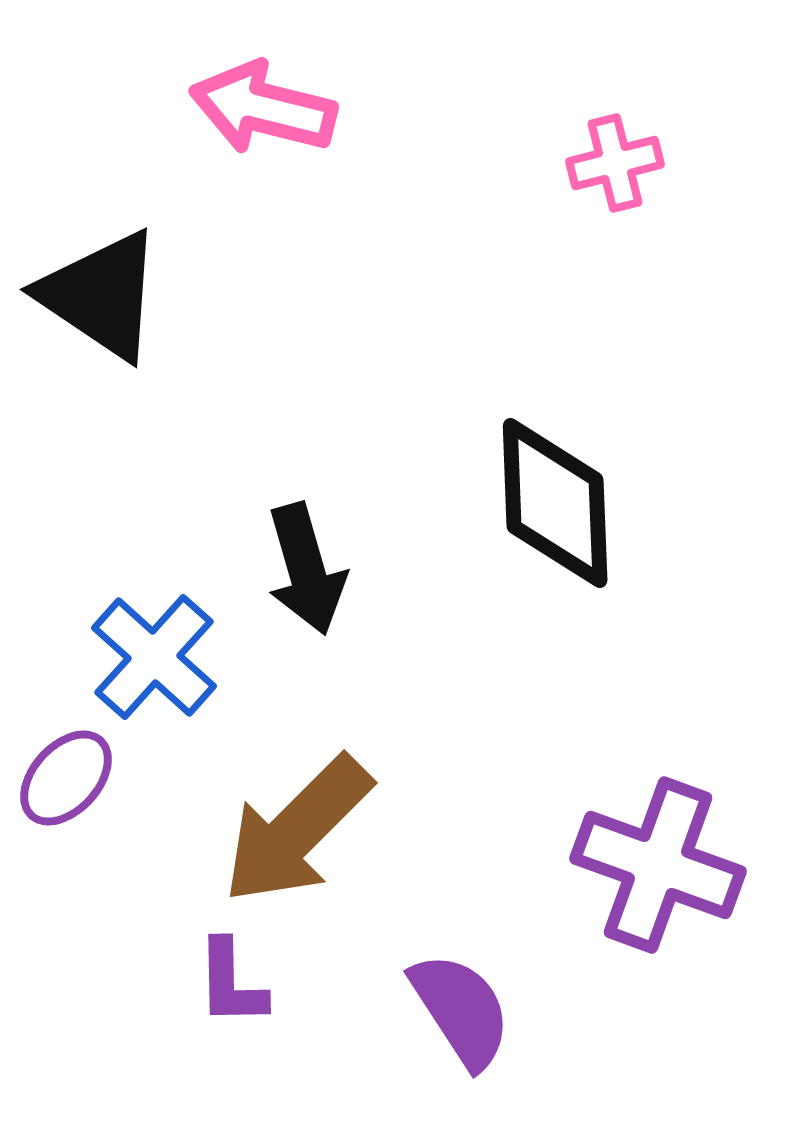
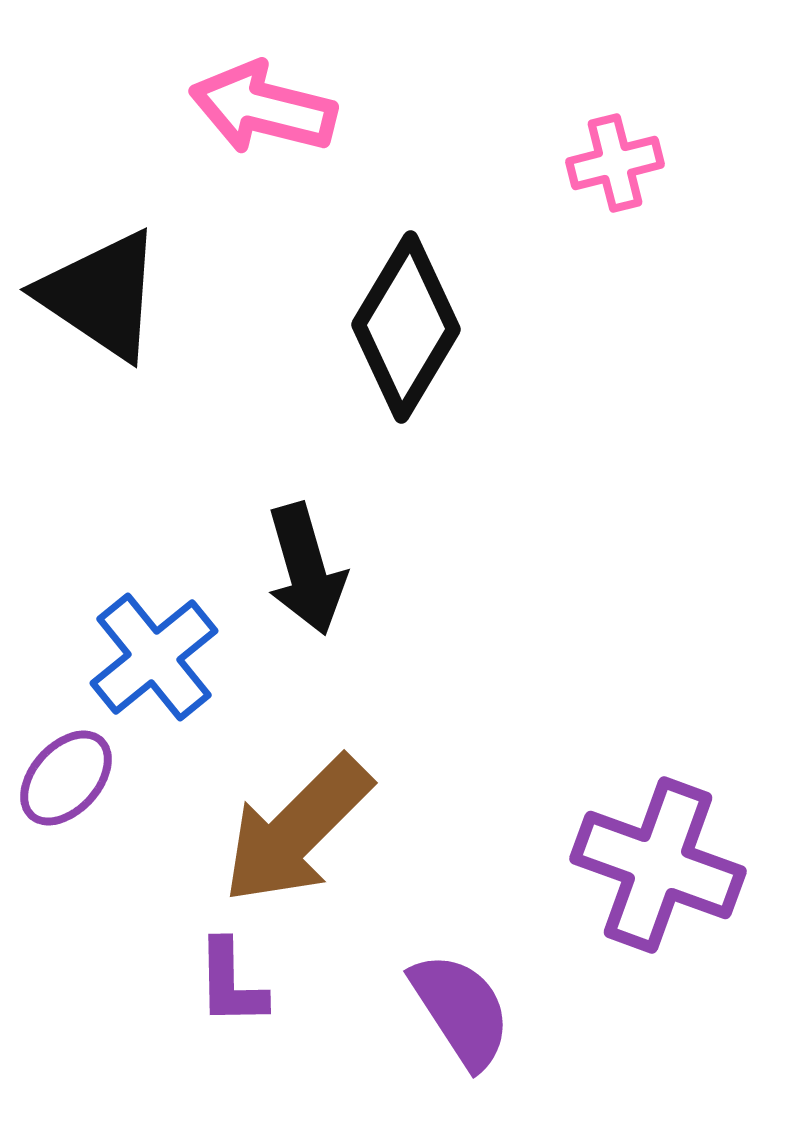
black diamond: moved 149 px left, 176 px up; rotated 33 degrees clockwise
blue cross: rotated 9 degrees clockwise
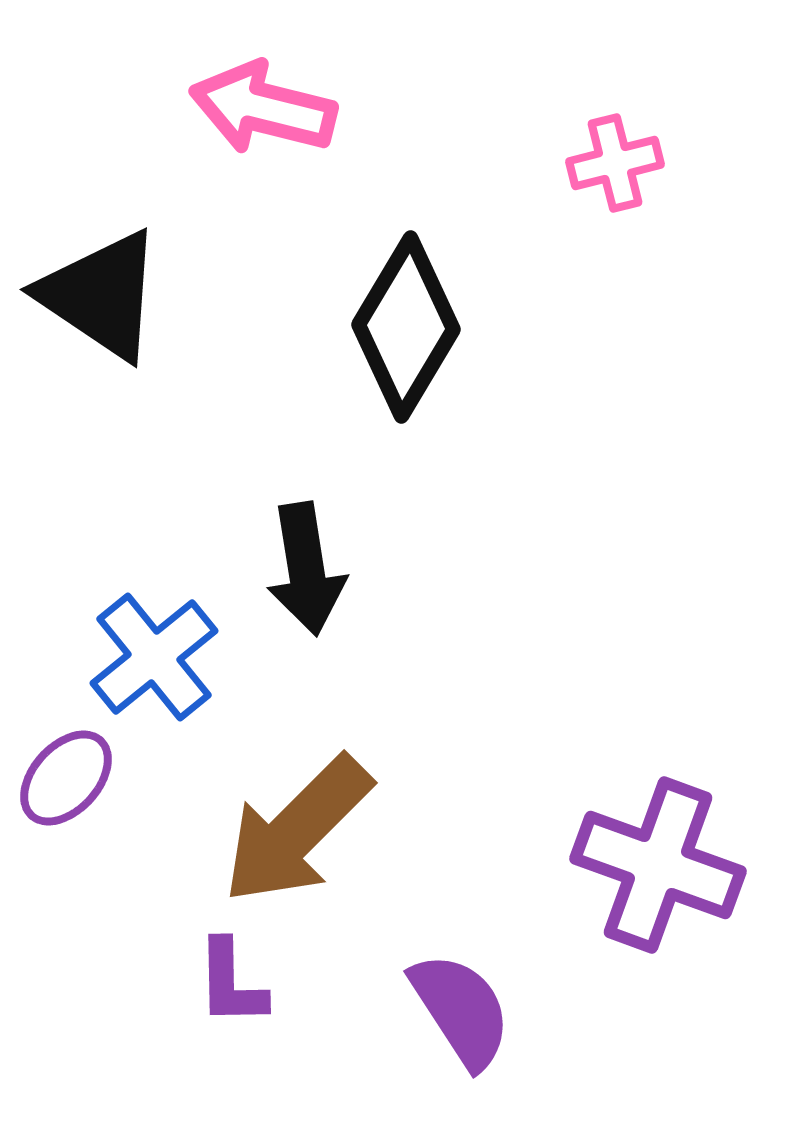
black arrow: rotated 7 degrees clockwise
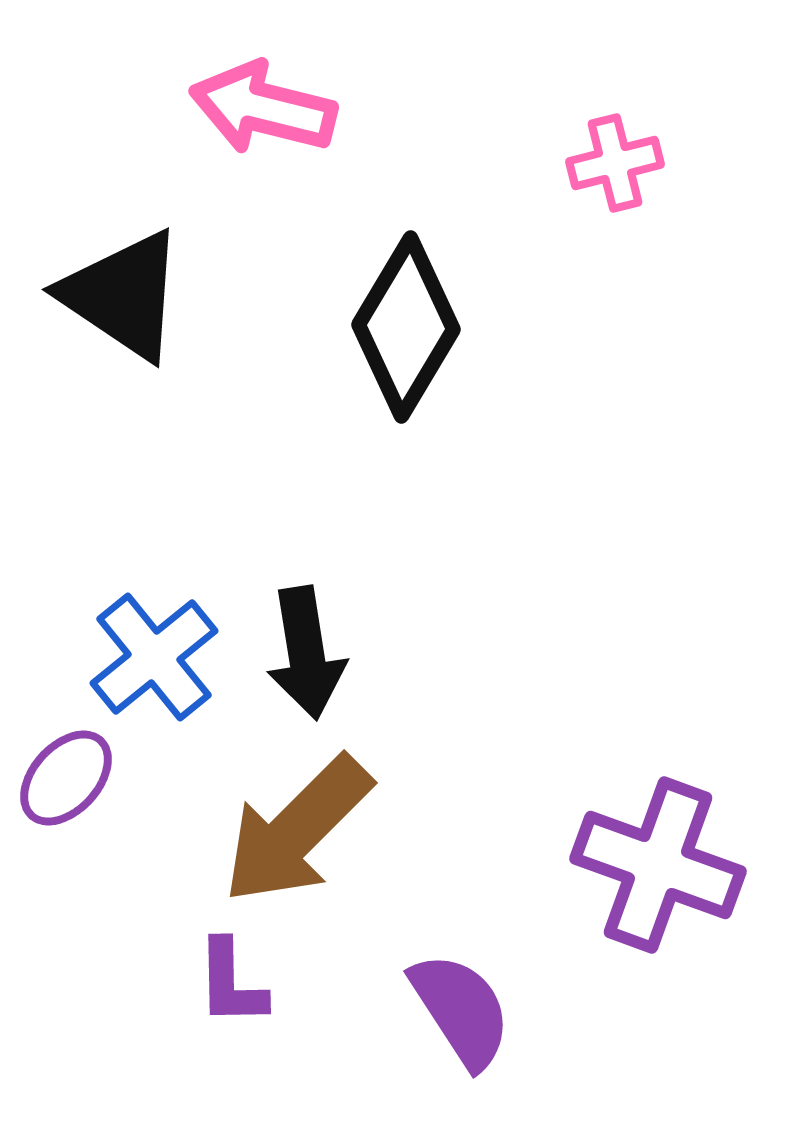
black triangle: moved 22 px right
black arrow: moved 84 px down
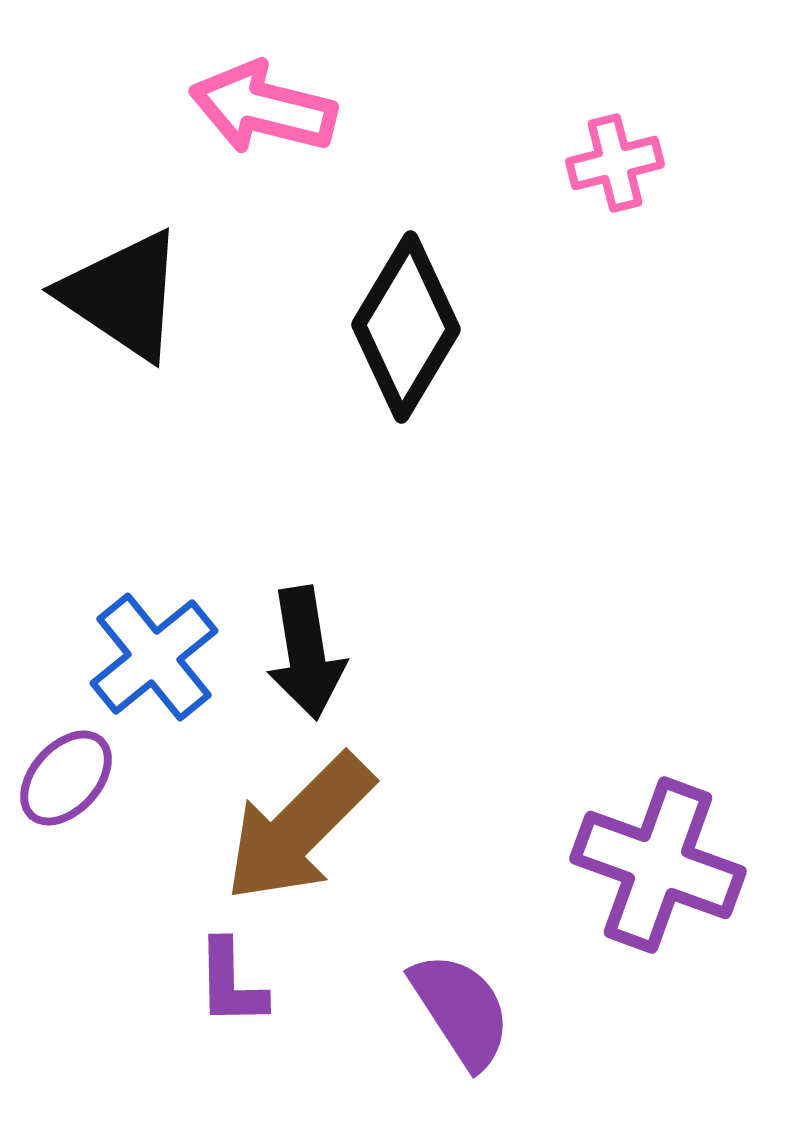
brown arrow: moved 2 px right, 2 px up
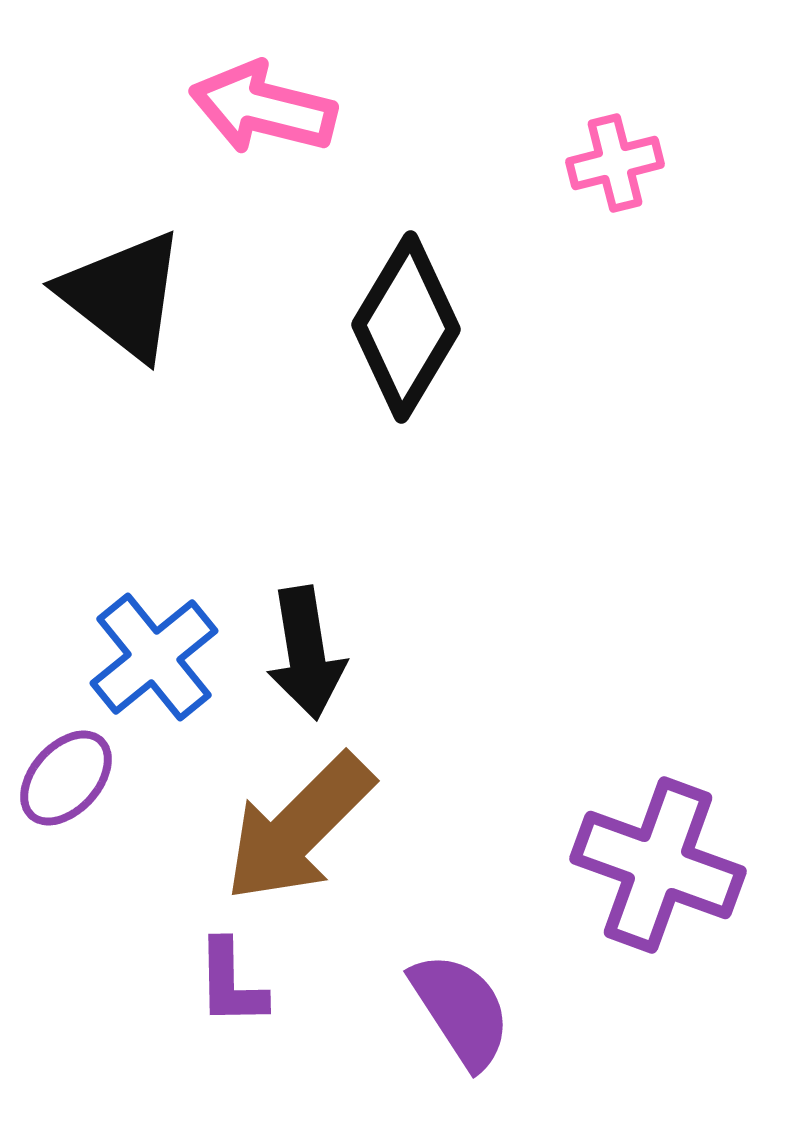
black triangle: rotated 4 degrees clockwise
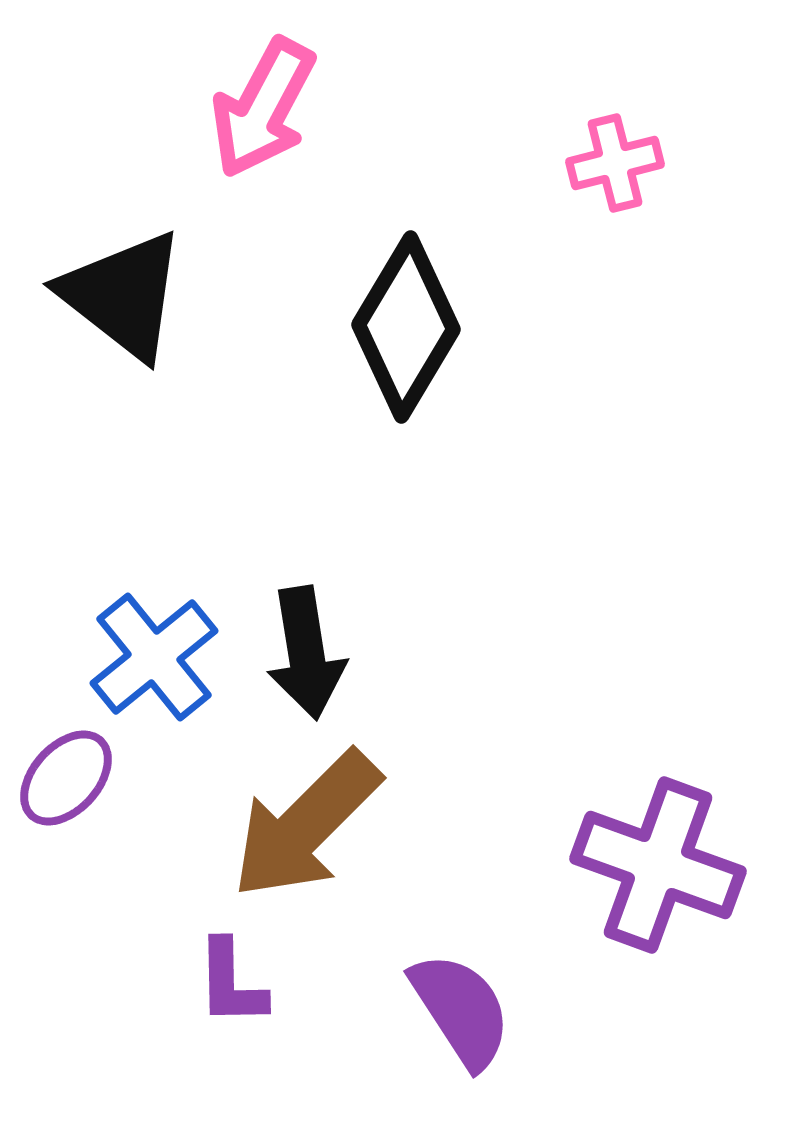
pink arrow: rotated 76 degrees counterclockwise
brown arrow: moved 7 px right, 3 px up
